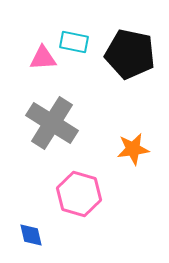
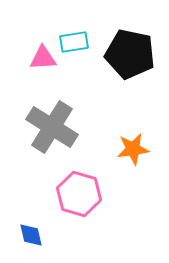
cyan rectangle: rotated 20 degrees counterclockwise
gray cross: moved 4 px down
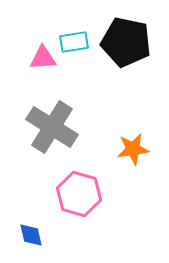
black pentagon: moved 4 px left, 12 px up
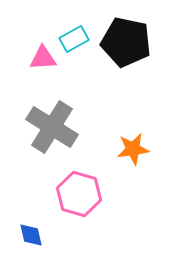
cyan rectangle: moved 3 px up; rotated 20 degrees counterclockwise
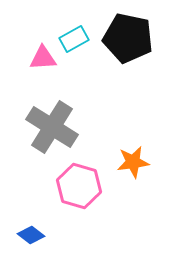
black pentagon: moved 2 px right, 4 px up
orange star: moved 13 px down
pink hexagon: moved 8 px up
blue diamond: rotated 40 degrees counterclockwise
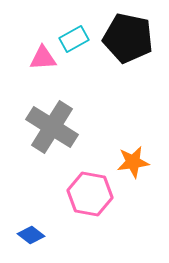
pink hexagon: moved 11 px right, 8 px down; rotated 6 degrees counterclockwise
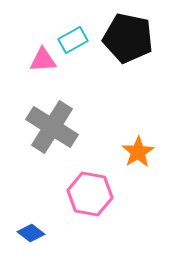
cyan rectangle: moved 1 px left, 1 px down
pink triangle: moved 2 px down
orange star: moved 5 px right, 10 px up; rotated 24 degrees counterclockwise
blue diamond: moved 2 px up
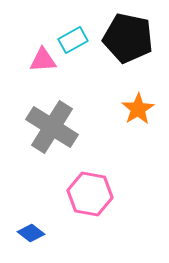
orange star: moved 43 px up
